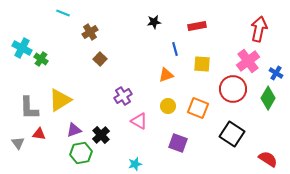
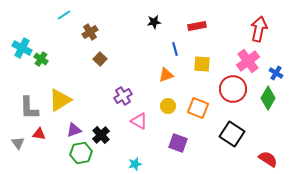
cyan line: moved 1 px right, 2 px down; rotated 56 degrees counterclockwise
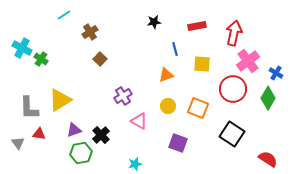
red arrow: moved 25 px left, 4 px down
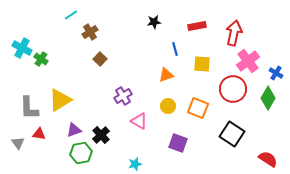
cyan line: moved 7 px right
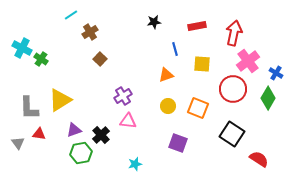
pink triangle: moved 11 px left; rotated 24 degrees counterclockwise
red semicircle: moved 9 px left
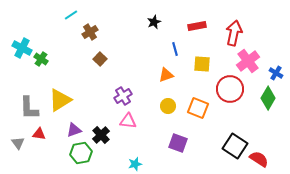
black star: rotated 16 degrees counterclockwise
red circle: moved 3 px left
black square: moved 3 px right, 12 px down
